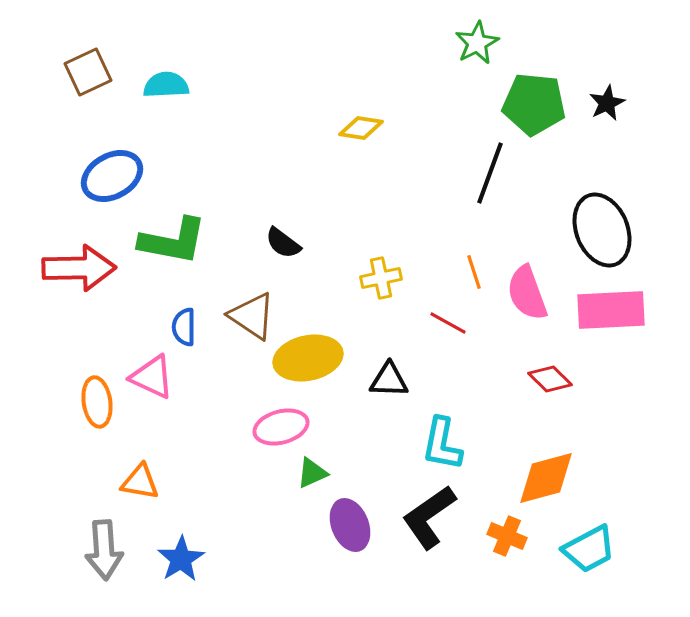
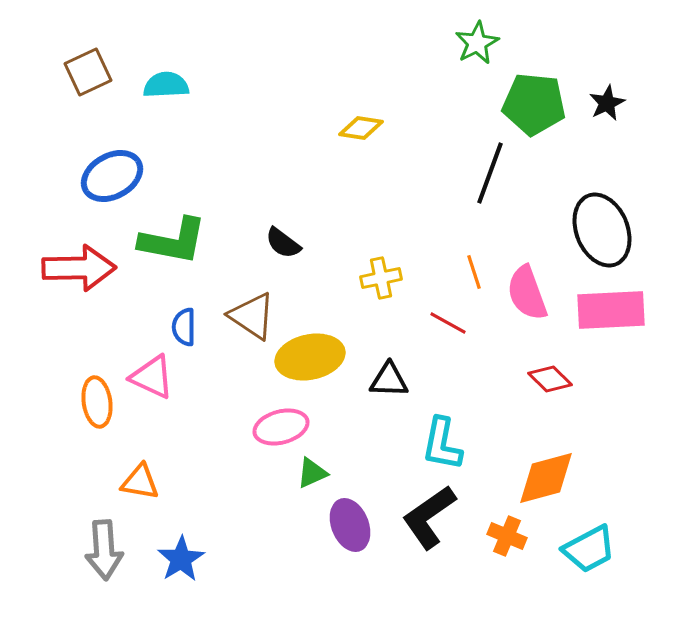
yellow ellipse: moved 2 px right, 1 px up
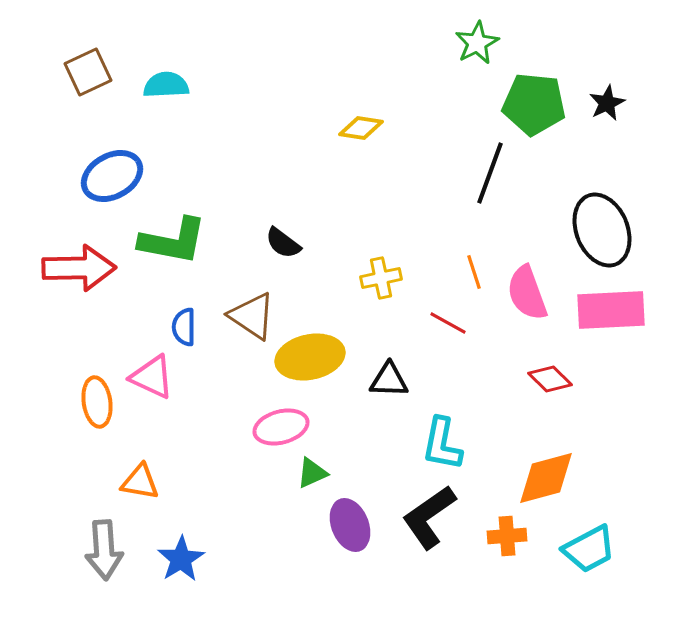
orange cross: rotated 27 degrees counterclockwise
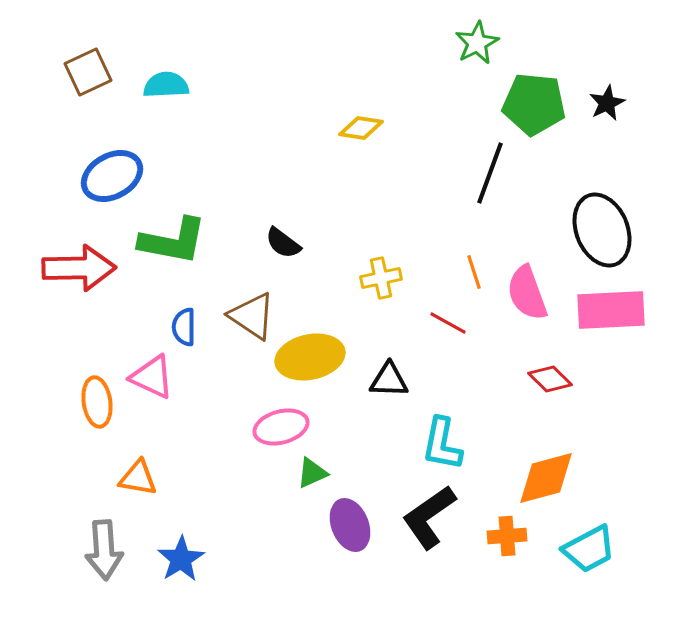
orange triangle: moved 2 px left, 4 px up
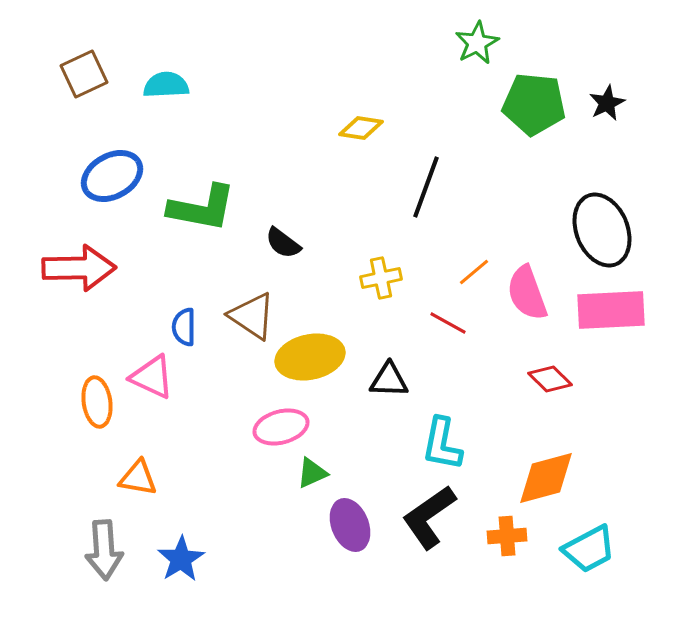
brown square: moved 4 px left, 2 px down
black line: moved 64 px left, 14 px down
green L-shape: moved 29 px right, 33 px up
orange line: rotated 68 degrees clockwise
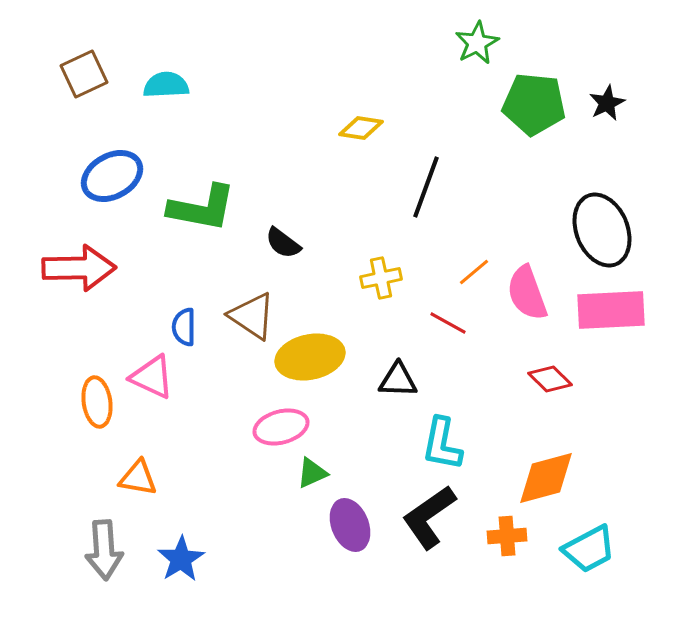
black triangle: moved 9 px right
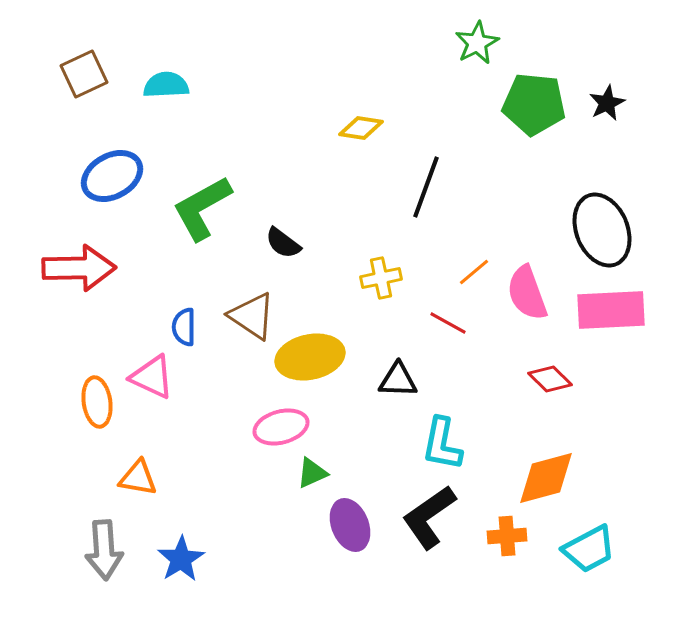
green L-shape: rotated 140 degrees clockwise
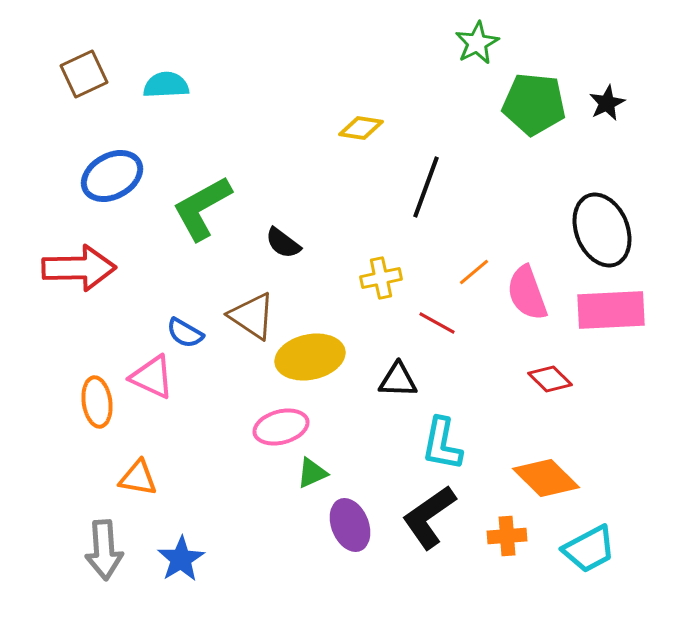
red line: moved 11 px left
blue semicircle: moved 1 px right, 6 px down; rotated 60 degrees counterclockwise
orange diamond: rotated 60 degrees clockwise
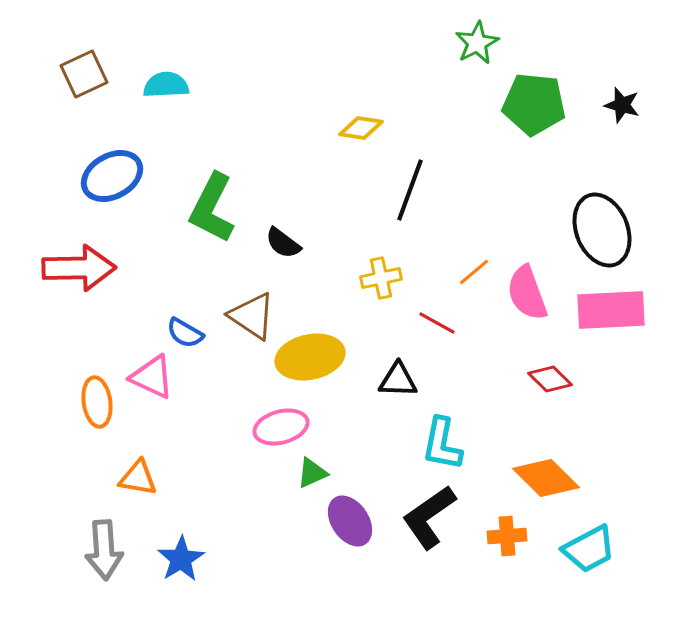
black star: moved 15 px right, 2 px down; rotated 30 degrees counterclockwise
black line: moved 16 px left, 3 px down
green L-shape: moved 10 px right; rotated 34 degrees counterclockwise
purple ellipse: moved 4 px up; rotated 12 degrees counterclockwise
